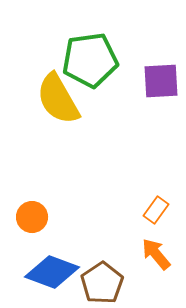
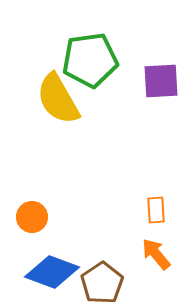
orange rectangle: rotated 40 degrees counterclockwise
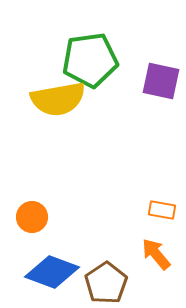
purple square: rotated 15 degrees clockwise
yellow semicircle: rotated 70 degrees counterclockwise
orange rectangle: moved 6 px right; rotated 76 degrees counterclockwise
brown pentagon: moved 4 px right
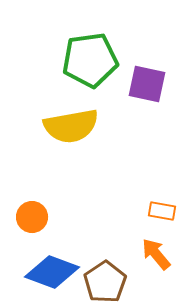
purple square: moved 14 px left, 3 px down
yellow semicircle: moved 13 px right, 27 px down
orange rectangle: moved 1 px down
brown pentagon: moved 1 px left, 1 px up
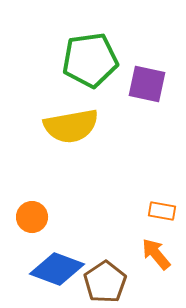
blue diamond: moved 5 px right, 3 px up
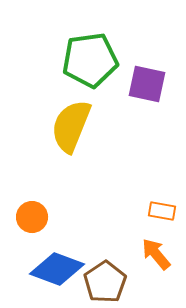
yellow semicircle: rotated 122 degrees clockwise
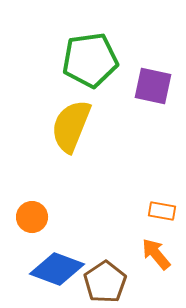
purple square: moved 6 px right, 2 px down
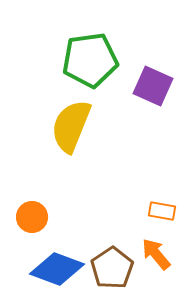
purple square: rotated 12 degrees clockwise
brown pentagon: moved 7 px right, 14 px up
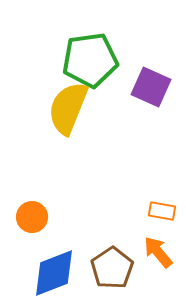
purple square: moved 2 px left, 1 px down
yellow semicircle: moved 3 px left, 18 px up
orange arrow: moved 2 px right, 2 px up
blue diamond: moved 3 px left, 4 px down; rotated 42 degrees counterclockwise
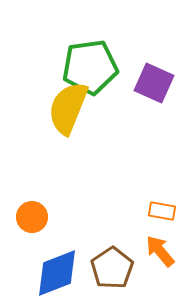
green pentagon: moved 7 px down
purple square: moved 3 px right, 4 px up
orange arrow: moved 2 px right, 1 px up
blue diamond: moved 3 px right
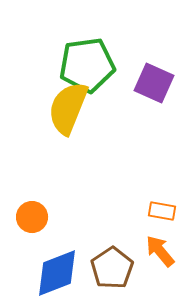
green pentagon: moved 3 px left, 2 px up
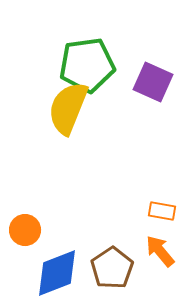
purple square: moved 1 px left, 1 px up
orange circle: moved 7 px left, 13 px down
